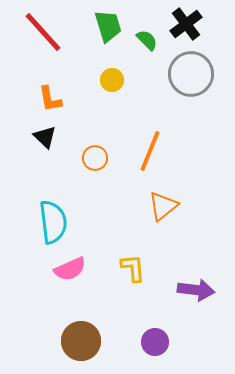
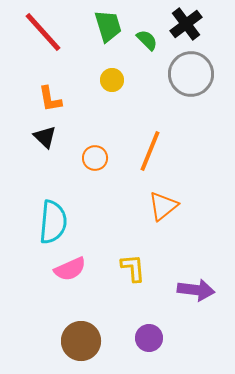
cyan semicircle: rotated 12 degrees clockwise
purple circle: moved 6 px left, 4 px up
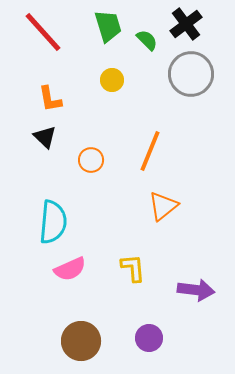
orange circle: moved 4 px left, 2 px down
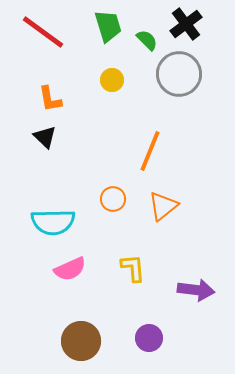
red line: rotated 12 degrees counterclockwise
gray circle: moved 12 px left
orange circle: moved 22 px right, 39 px down
cyan semicircle: rotated 84 degrees clockwise
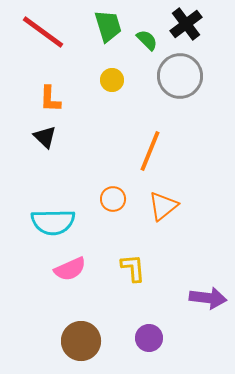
gray circle: moved 1 px right, 2 px down
orange L-shape: rotated 12 degrees clockwise
purple arrow: moved 12 px right, 8 px down
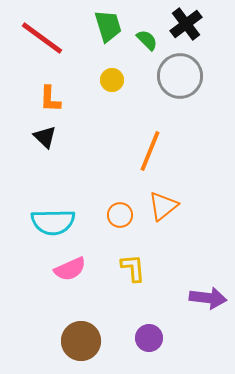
red line: moved 1 px left, 6 px down
orange circle: moved 7 px right, 16 px down
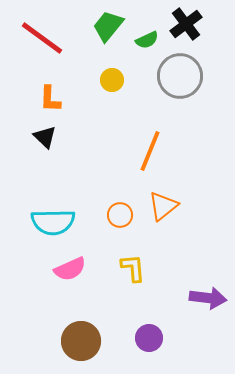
green trapezoid: rotated 124 degrees counterclockwise
green semicircle: rotated 110 degrees clockwise
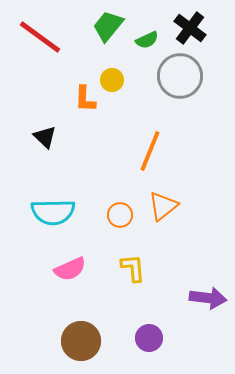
black cross: moved 4 px right, 4 px down; rotated 16 degrees counterclockwise
red line: moved 2 px left, 1 px up
orange L-shape: moved 35 px right
cyan semicircle: moved 10 px up
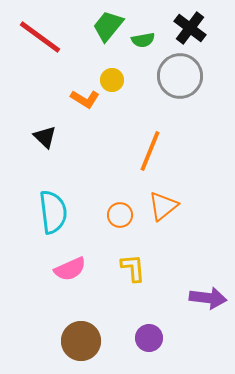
green semicircle: moved 4 px left; rotated 15 degrees clockwise
orange L-shape: rotated 60 degrees counterclockwise
cyan semicircle: rotated 96 degrees counterclockwise
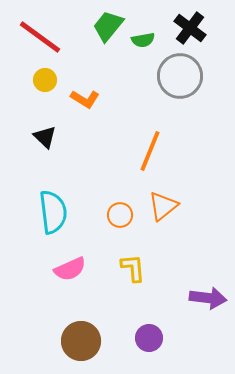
yellow circle: moved 67 px left
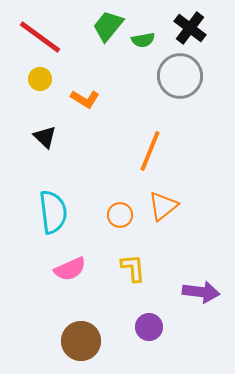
yellow circle: moved 5 px left, 1 px up
purple arrow: moved 7 px left, 6 px up
purple circle: moved 11 px up
